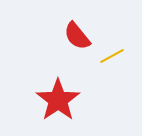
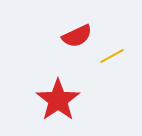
red semicircle: rotated 76 degrees counterclockwise
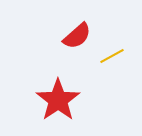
red semicircle: rotated 16 degrees counterclockwise
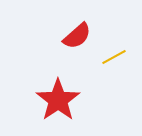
yellow line: moved 2 px right, 1 px down
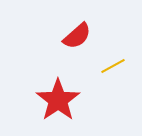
yellow line: moved 1 px left, 9 px down
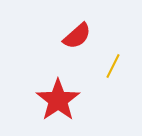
yellow line: rotated 35 degrees counterclockwise
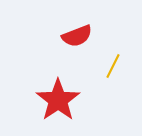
red semicircle: rotated 20 degrees clockwise
